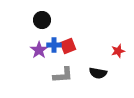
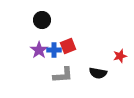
blue cross: moved 5 px down
red star: moved 2 px right, 5 px down
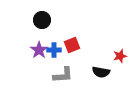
red square: moved 4 px right, 1 px up
black semicircle: moved 3 px right, 1 px up
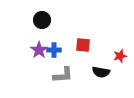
red square: moved 11 px right; rotated 28 degrees clockwise
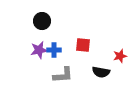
black circle: moved 1 px down
purple star: rotated 24 degrees clockwise
